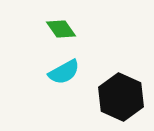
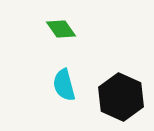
cyan semicircle: moved 13 px down; rotated 104 degrees clockwise
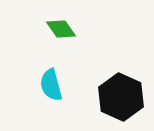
cyan semicircle: moved 13 px left
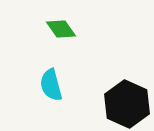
black hexagon: moved 6 px right, 7 px down
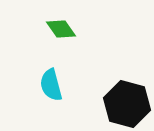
black hexagon: rotated 9 degrees counterclockwise
